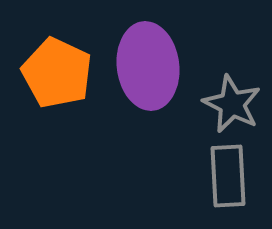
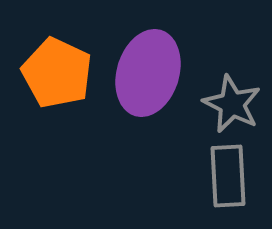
purple ellipse: moved 7 px down; rotated 24 degrees clockwise
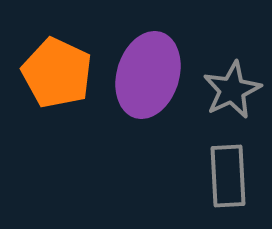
purple ellipse: moved 2 px down
gray star: moved 14 px up; rotated 20 degrees clockwise
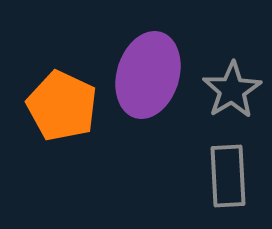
orange pentagon: moved 5 px right, 33 px down
gray star: rotated 6 degrees counterclockwise
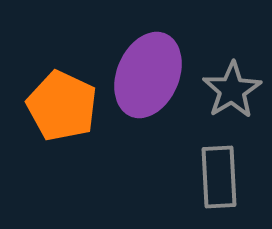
purple ellipse: rotated 6 degrees clockwise
gray rectangle: moved 9 px left, 1 px down
